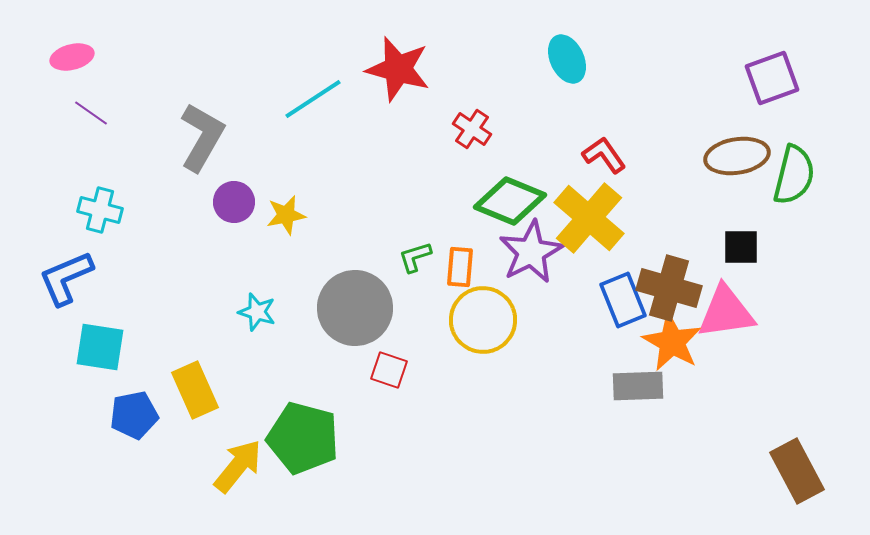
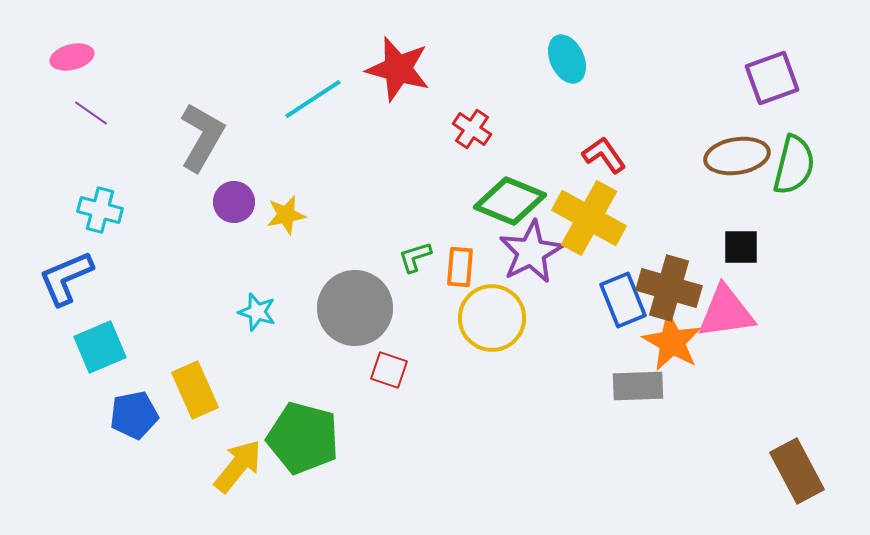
green semicircle: moved 10 px up
yellow cross: rotated 12 degrees counterclockwise
yellow circle: moved 9 px right, 2 px up
cyan square: rotated 32 degrees counterclockwise
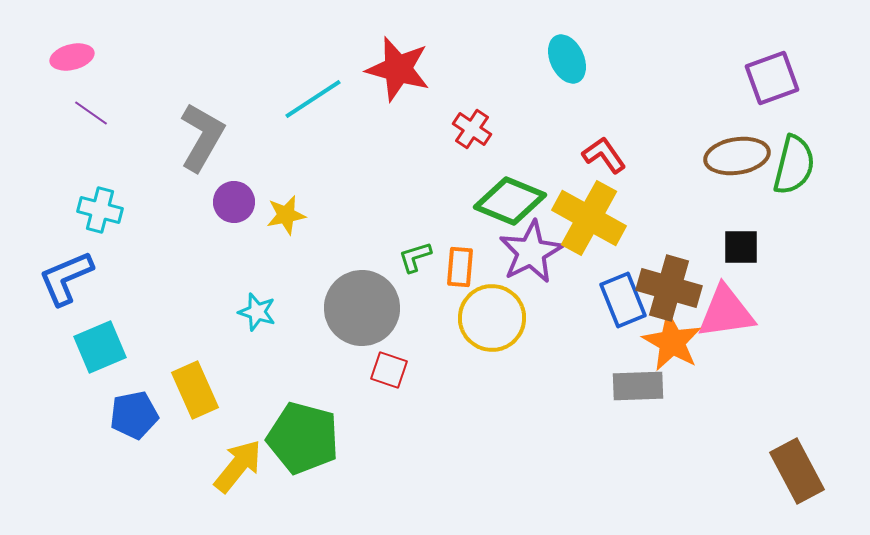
gray circle: moved 7 px right
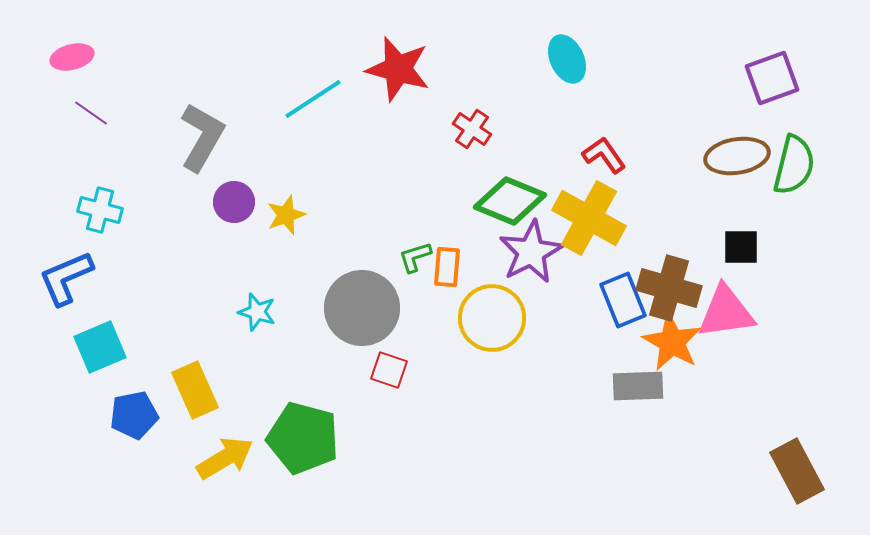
yellow star: rotated 9 degrees counterclockwise
orange rectangle: moved 13 px left
yellow arrow: moved 13 px left, 8 px up; rotated 20 degrees clockwise
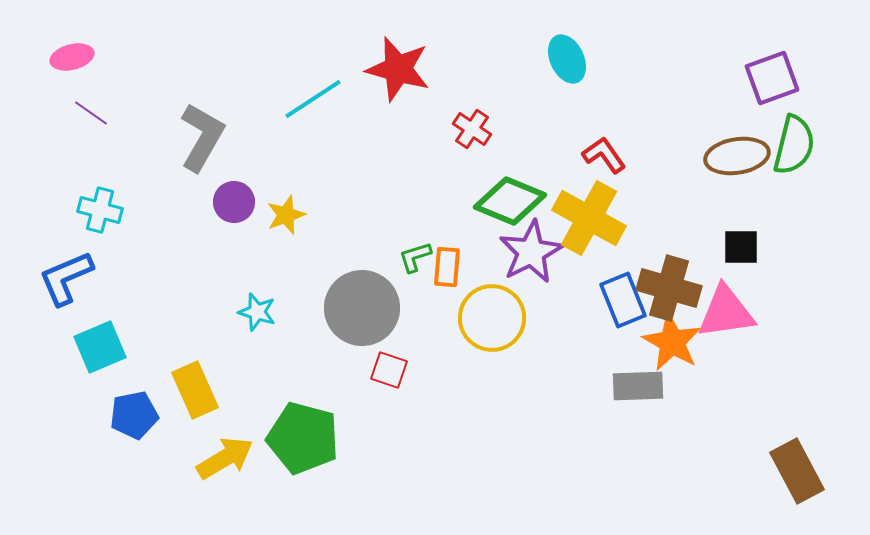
green semicircle: moved 20 px up
